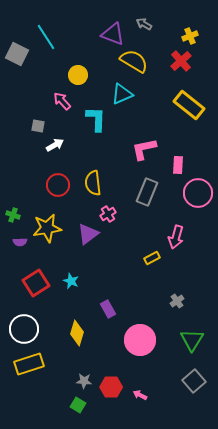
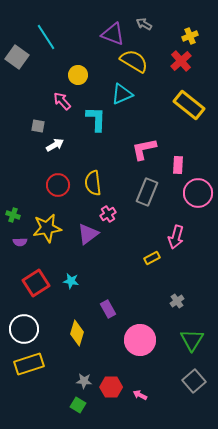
gray square at (17, 54): moved 3 px down; rotated 10 degrees clockwise
cyan star at (71, 281): rotated 14 degrees counterclockwise
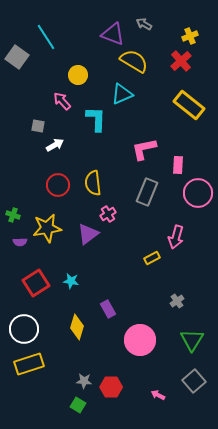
yellow diamond at (77, 333): moved 6 px up
pink arrow at (140, 395): moved 18 px right
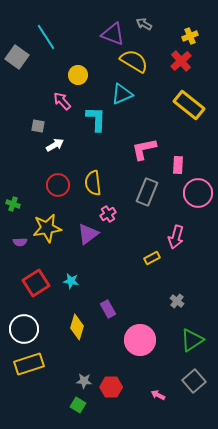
green cross at (13, 215): moved 11 px up
gray cross at (177, 301): rotated 16 degrees counterclockwise
green triangle at (192, 340): rotated 25 degrees clockwise
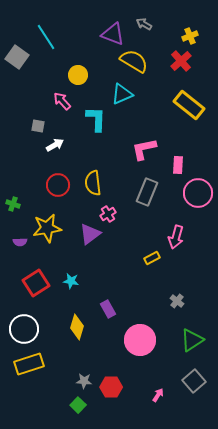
purple triangle at (88, 234): moved 2 px right
pink arrow at (158, 395): rotated 96 degrees clockwise
green square at (78, 405): rotated 14 degrees clockwise
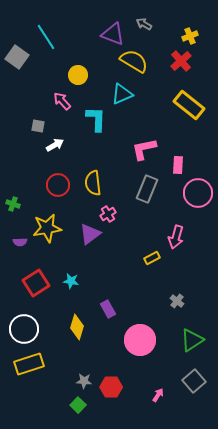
gray rectangle at (147, 192): moved 3 px up
